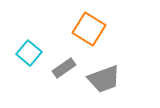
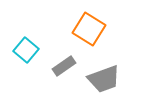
cyan square: moved 3 px left, 3 px up
gray rectangle: moved 2 px up
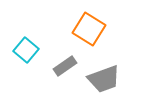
gray rectangle: moved 1 px right
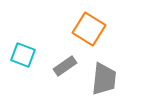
cyan square: moved 3 px left, 5 px down; rotated 20 degrees counterclockwise
gray trapezoid: rotated 64 degrees counterclockwise
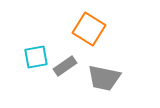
cyan square: moved 13 px right, 2 px down; rotated 30 degrees counterclockwise
gray trapezoid: moved 1 px up; rotated 96 degrees clockwise
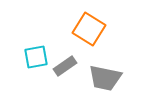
gray trapezoid: moved 1 px right
